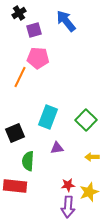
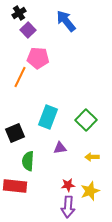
purple square: moved 6 px left; rotated 28 degrees counterclockwise
purple triangle: moved 3 px right
yellow star: moved 1 px right, 1 px up
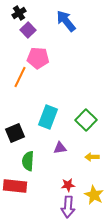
yellow star: moved 4 px right, 4 px down; rotated 24 degrees counterclockwise
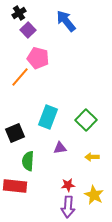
pink pentagon: rotated 10 degrees clockwise
orange line: rotated 15 degrees clockwise
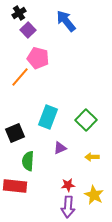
purple triangle: rotated 16 degrees counterclockwise
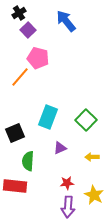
red star: moved 1 px left, 2 px up
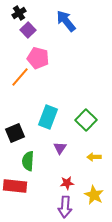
purple triangle: rotated 32 degrees counterclockwise
yellow arrow: moved 2 px right
purple arrow: moved 3 px left
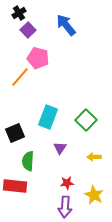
blue arrow: moved 4 px down
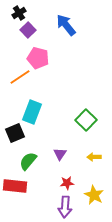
orange line: rotated 15 degrees clockwise
cyan rectangle: moved 16 px left, 5 px up
purple triangle: moved 6 px down
green semicircle: rotated 36 degrees clockwise
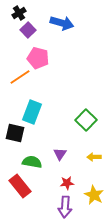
blue arrow: moved 4 px left, 2 px up; rotated 145 degrees clockwise
black square: rotated 36 degrees clockwise
green semicircle: moved 4 px right, 1 px down; rotated 60 degrees clockwise
red rectangle: moved 5 px right; rotated 45 degrees clockwise
